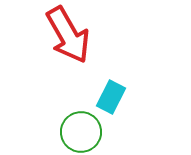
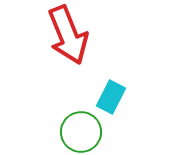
red arrow: rotated 8 degrees clockwise
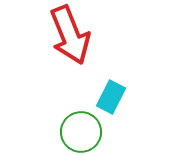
red arrow: moved 2 px right
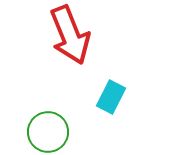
green circle: moved 33 px left
